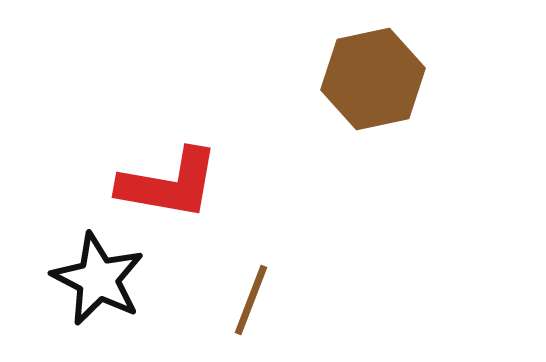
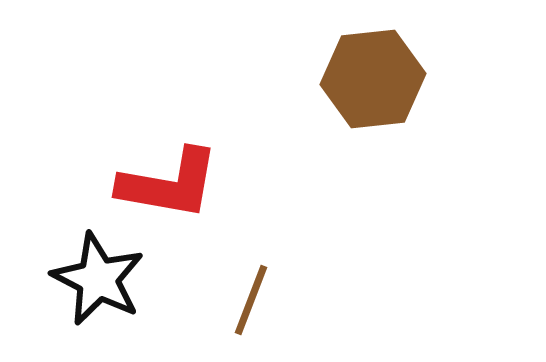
brown hexagon: rotated 6 degrees clockwise
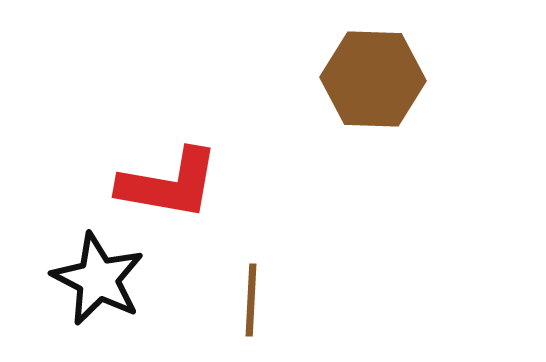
brown hexagon: rotated 8 degrees clockwise
brown line: rotated 18 degrees counterclockwise
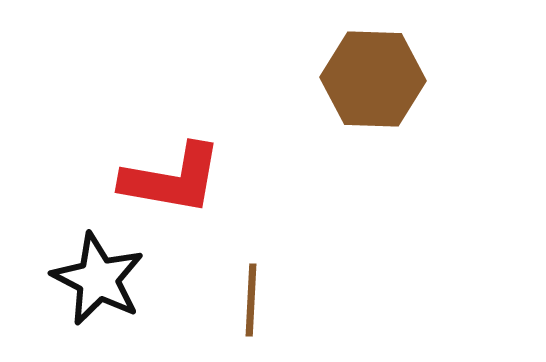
red L-shape: moved 3 px right, 5 px up
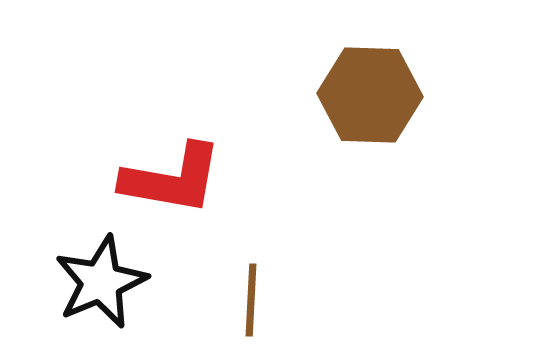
brown hexagon: moved 3 px left, 16 px down
black star: moved 3 px right, 3 px down; rotated 22 degrees clockwise
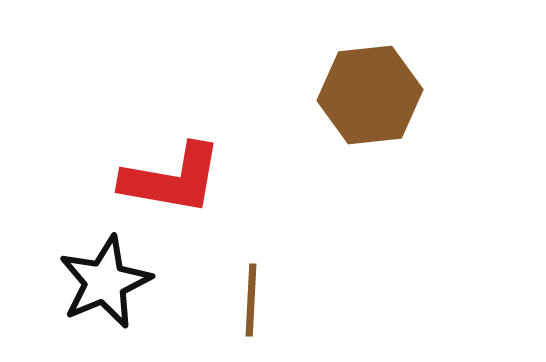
brown hexagon: rotated 8 degrees counterclockwise
black star: moved 4 px right
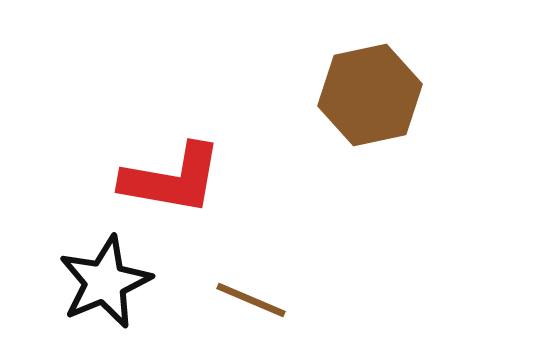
brown hexagon: rotated 6 degrees counterclockwise
brown line: rotated 70 degrees counterclockwise
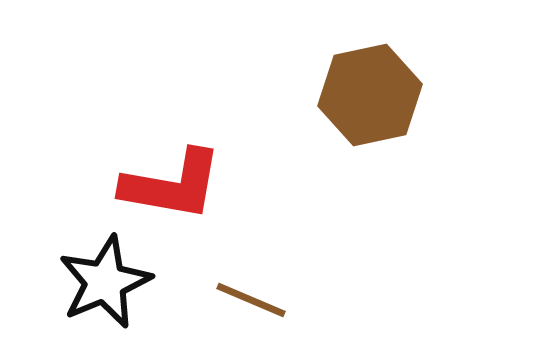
red L-shape: moved 6 px down
